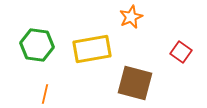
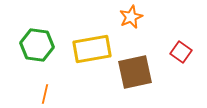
brown square: moved 11 px up; rotated 27 degrees counterclockwise
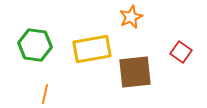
green hexagon: moved 2 px left
brown square: rotated 6 degrees clockwise
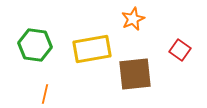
orange star: moved 2 px right, 2 px down
red square: moved 1 px left, 2 px up
brown square: moved 2 px down
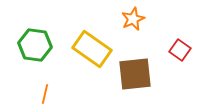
yellow rectangle: rotated 45 degrees clockwise
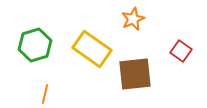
green hexagon: rotated 24 degrees counterclockwise
red square: moved 1 px right, 1 px down
